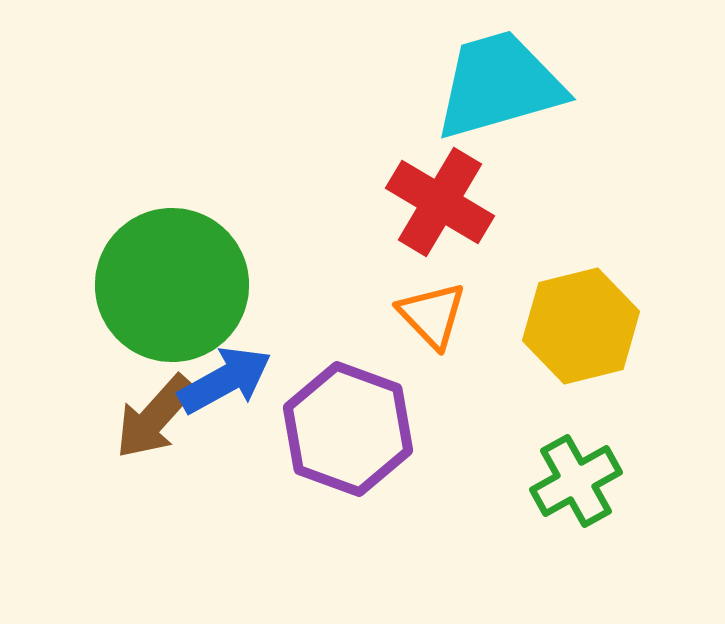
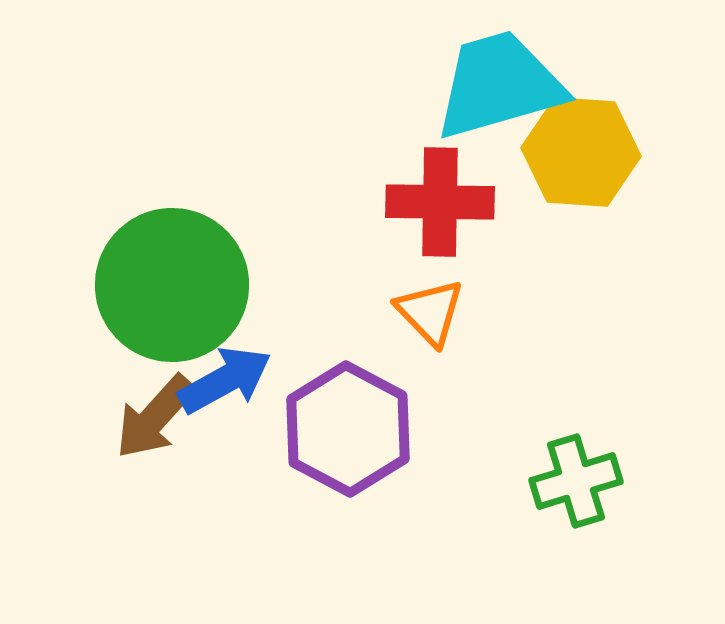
red cross: rotated 30 degrees counterclockwise
orange triangle: moved 2 px left, 3 px up
yellow hexagon: moved 174 px up; rotated 18 degrees clockwise
purple hexagon: rotated 8 degrees clockwise
green cross: rotated 12 degrees clockwise
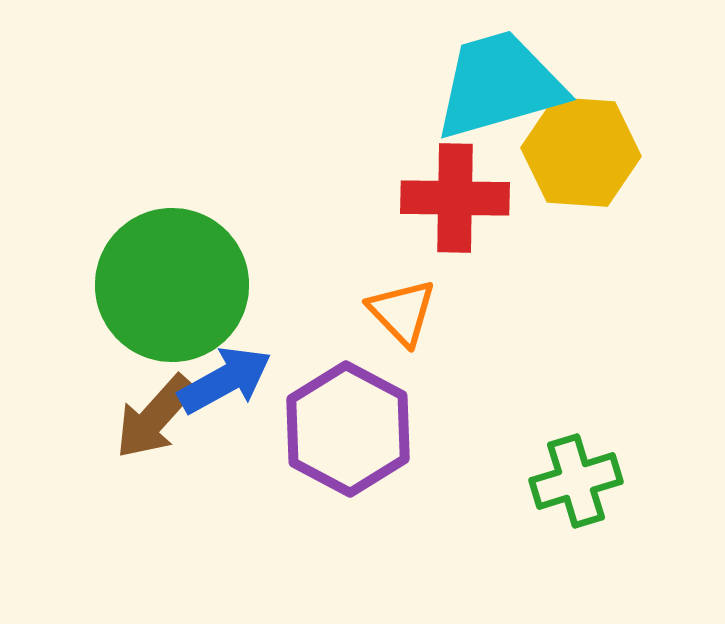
red cross: moved 15 px right, 4 px up
orange triangle: moved 28 px left
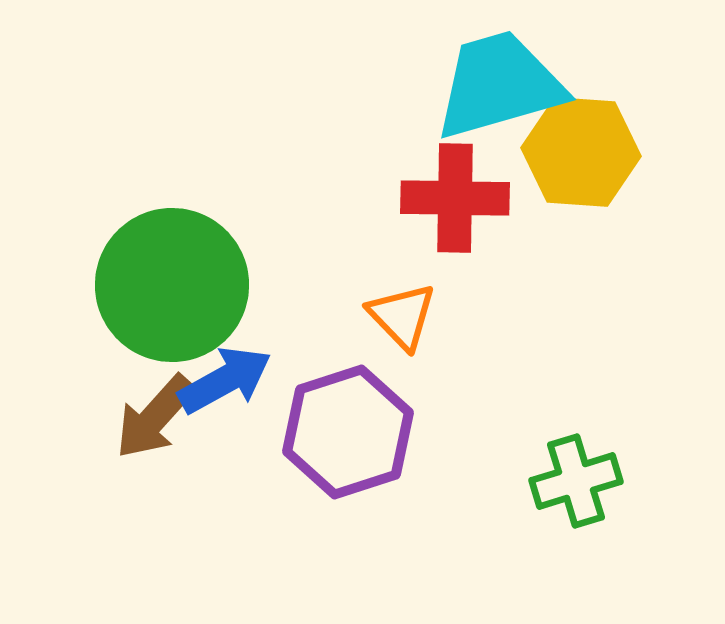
orange triangle: moved 4 px down
purple hexagon: moved 3 px down; rotated 14 degrees clockwise
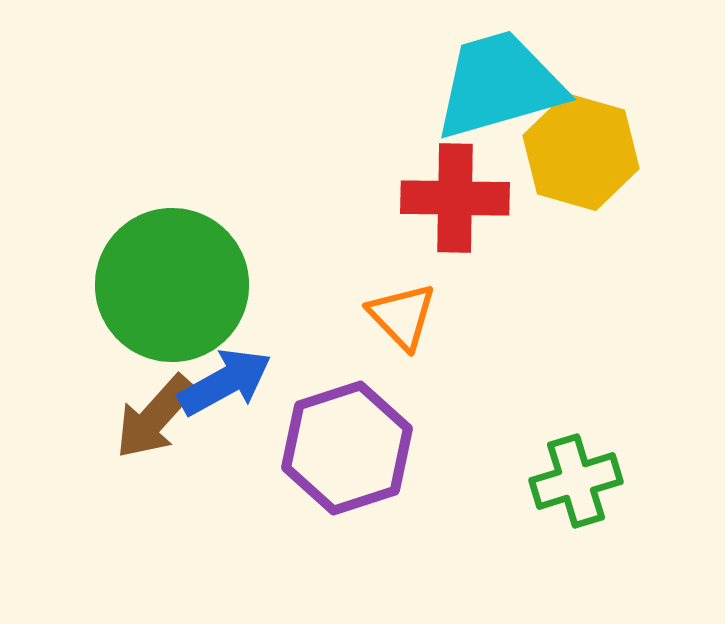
yellow hexagon: rotated 12 degrees clockwise
blue arrow: moved 2 px down
purple hexagon: moved 1 px left, 16 px down
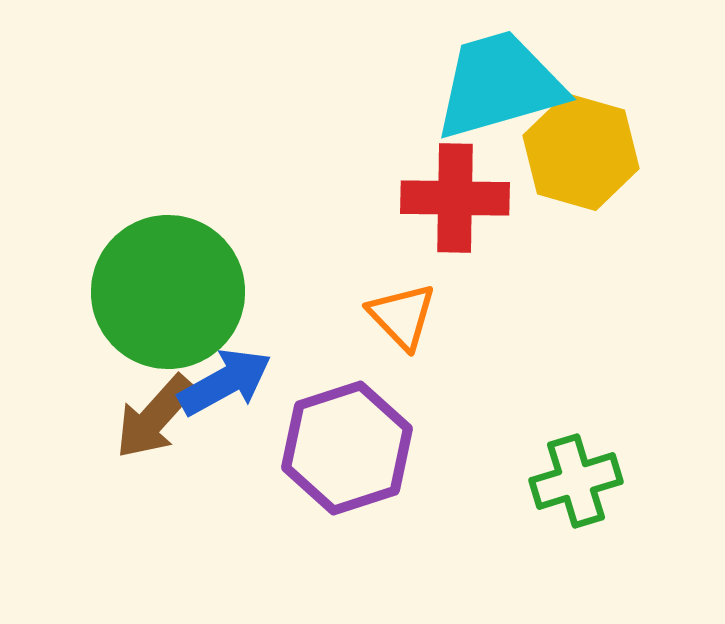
green circle: moved 4 px left, 7 px down
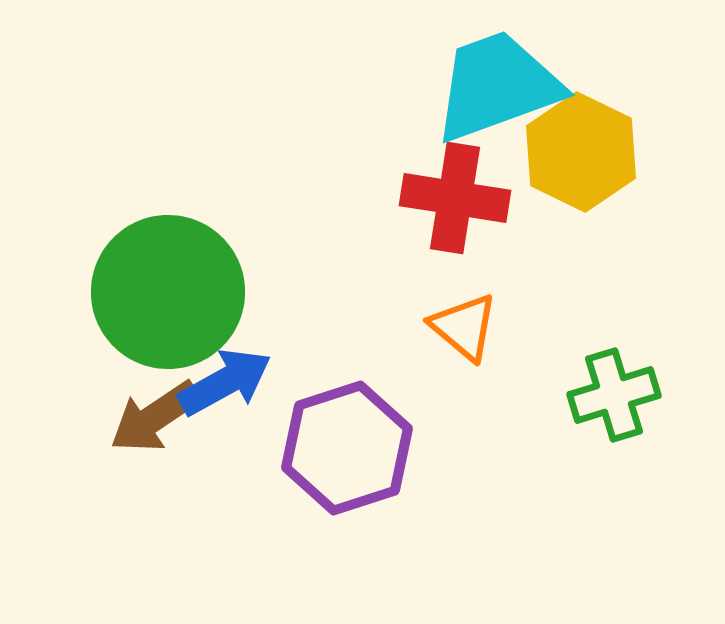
cyan trapezoid: moved 2 px left, 1 px down; rotated 4 degrees counterclockwise
yellow hexagon: rotated 10 degrees clockwise
red cross: rotated 8 degrees clockwise
orange triangle: moved 62 px right, 11 px down; rotated 6 degrees counterclockwise
brown arrow: rotated 14 degrees clockwise
green cross: moved 38 px right, 86 px up
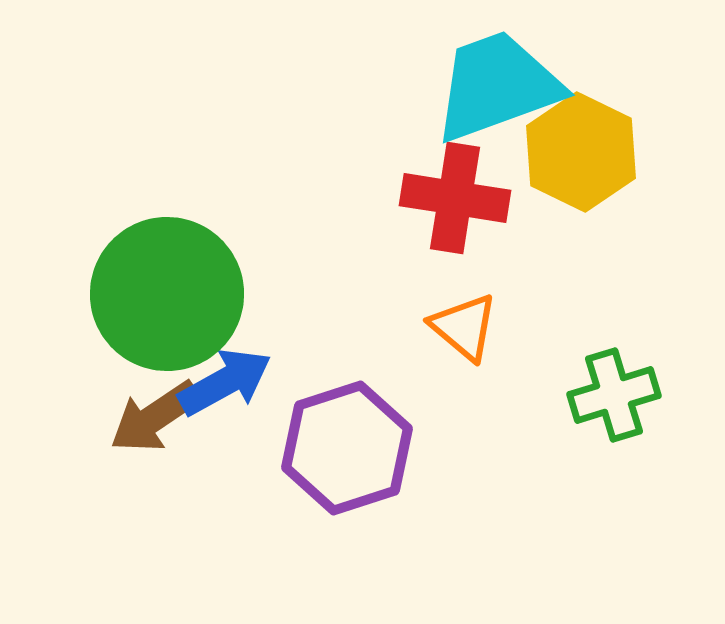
green circle: moved 1 px left, 2 px down
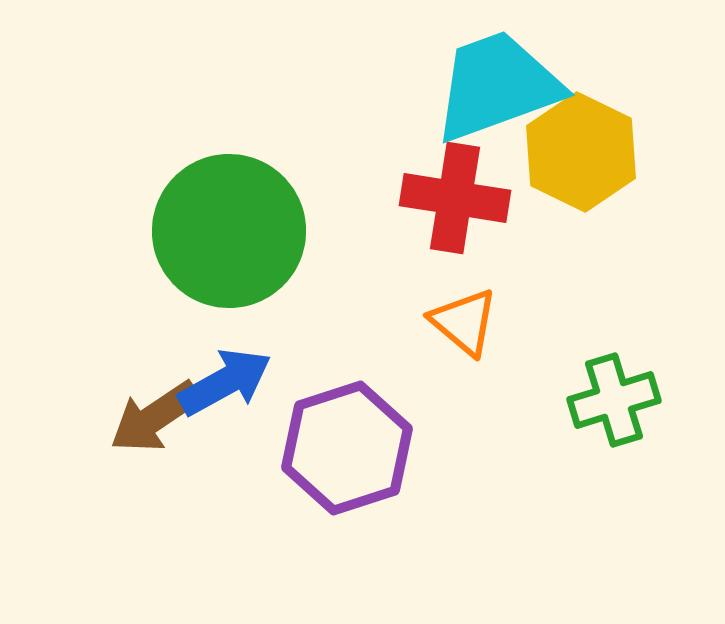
green circle: moved 62 px right, 63 px up
orange triangle: moved 5 px up
green cross: moved 5 px down
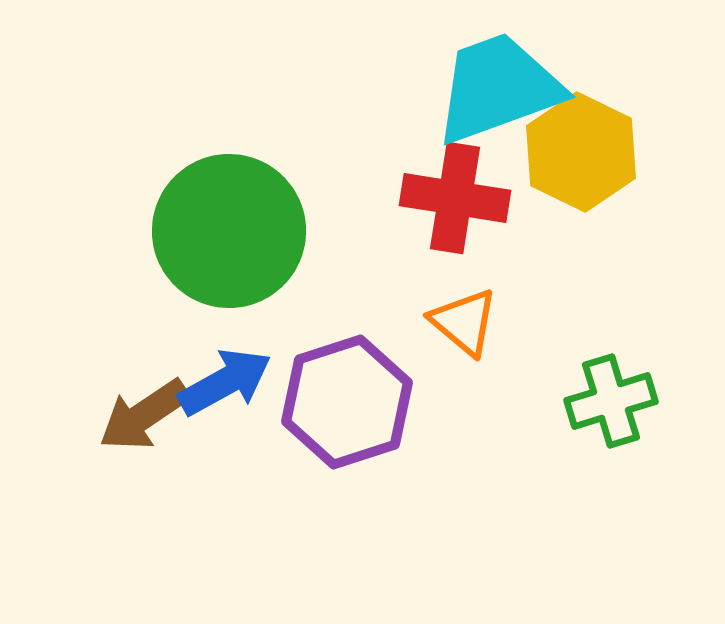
cyan trapezoid: moved 1 px right, 2 px down
green cross: moved 3 px left, 1 px down
brown arrow: moved 11 px left, 2 px up
purple hexagon: moved 46 px up
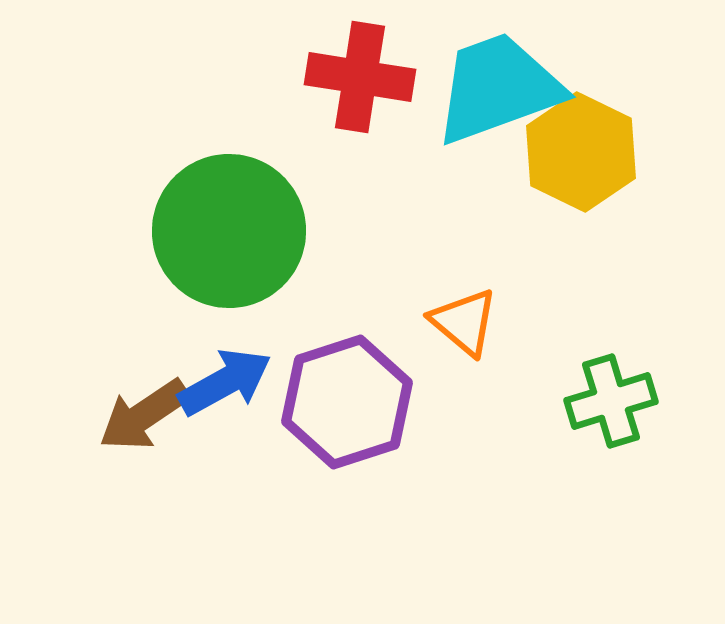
red cross: moved 95 px left, 121 px up
